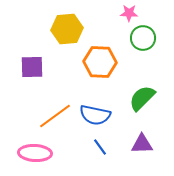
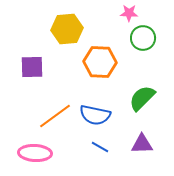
blue line: rotated 24 degrees counterclockwise
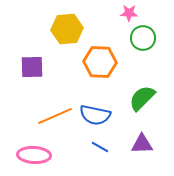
orange line: rotated 12 degrees clockwise
pink ellipse: moved 1 px left, 2 px down
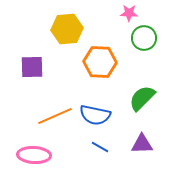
green circle: moved 1 px right
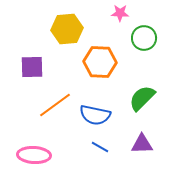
pink star: moved 9 px left
orange line: moved 11 px up; rotated 12 degrees counterclockwise
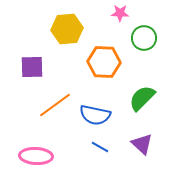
orange hexagon: moved 4 px right
purple triangle: rotated 45 degrees clockwise
pink ellipse: moved 2 px right, 1 px down
